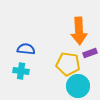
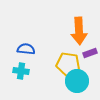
cyan circle: moved 1 px left, 5 px up
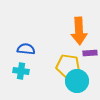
purple rectangle: rotated 16 degrees clockwise
yellow pentagon: moved 2 px down
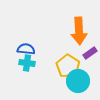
purple rectangle: rotated 32 degrees counterclockwise
yellow pentagon: rotated 25 degrees clockwise
cyan cross: moved 6 px right, 8 px up
cyan circle: moved 1 px right
